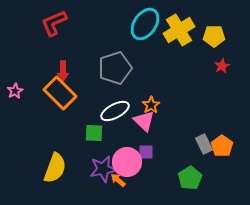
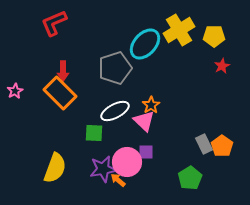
cyan ellipse: moved 20 px down; rotated 8 degrees clockwise
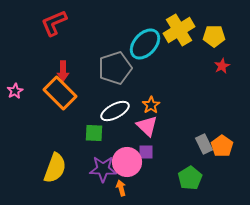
pink triangle: moved 3 px right, 5 px down
purple star: rotated 12 degrees clockwise
orange arrow: moved 3 px right, 8 px down; rotated 35 degrees clockwise
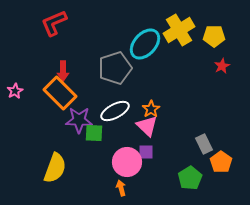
orange star: moved 4 px down
orange pentagon: moved 1 px left, 16 px down
purple star: moved 24 px left, 49 px up
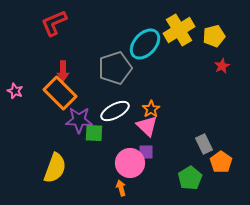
yellow pentagon: rotated 15 degrees counterclockwise
pink star: rotated 21 degrees counterclockwise
pink circle: moved 3 px right, 1 px down
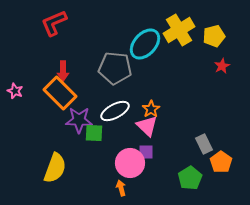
gray pentagon: rotated 24 degrees clockwise
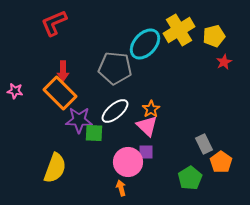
red star: moved 2 px right, 4 px up
pink star: rotated 14 degrees counterclockwise
white ellipse: rotated 12 degrees counterclockwise
pink circle: moved 2 px left, 1 px up
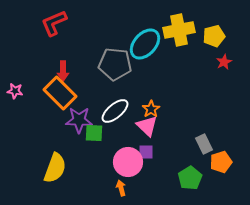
yellow cross: rotated 20 degrees clockwise
gray pentagon: moved 4 px up
orange pentagon: rotated 20 degrees clockwise
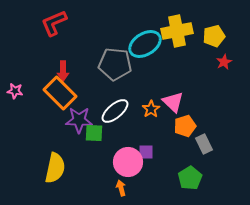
yellow cross: moved 2 px left, 1 px down
cyan ellipse: rotated 16 degrees clockwise
pink triangle: moved 26 px right, 24 px up
orange pentagon: moved 36 px left, 36 px up
yellow semicircle: rotated 8 degrees counterclockwise
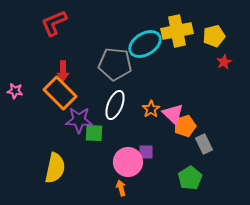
pink triangle: moved 12 px down
white ellipse: moved 6 px up; rotated 28 degrees counterclockwise
